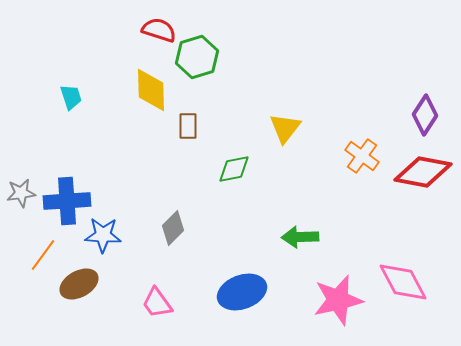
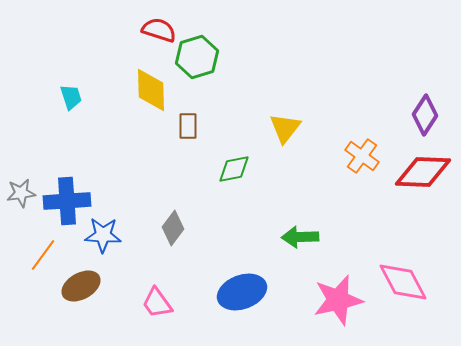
red diamond: rotated 8 degrees counterclockwise
gray diamond: rotated 8 degrees counterclockwise
brown ellipse: moved 2 px right, 2 px down
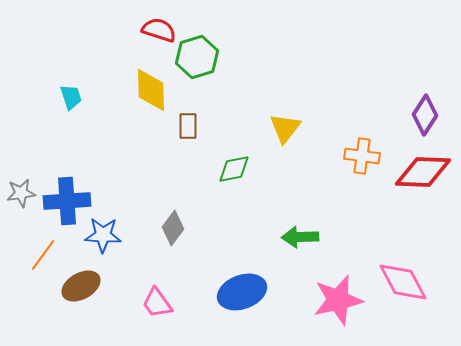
orange cross: rotated 28 degrees counterclockwise
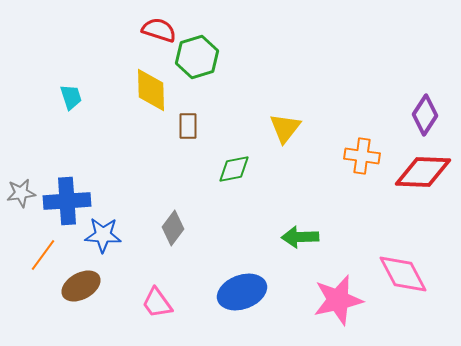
pink diamond: moved 8 px up
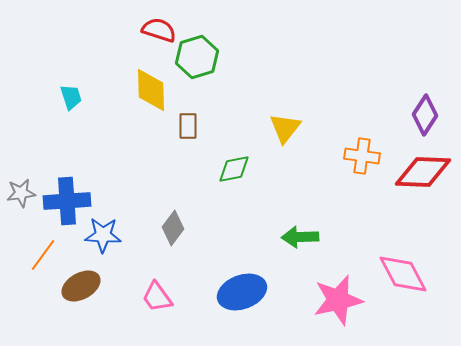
pink trapezoid: moved 6 px up
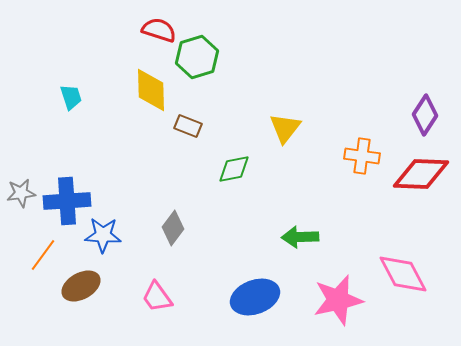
brown rectangle: rotated 68 degrees counterclockwise
red diamond: moved 2 px left, 2 px down
blue ellipse: moved 13 px right, 5 px down
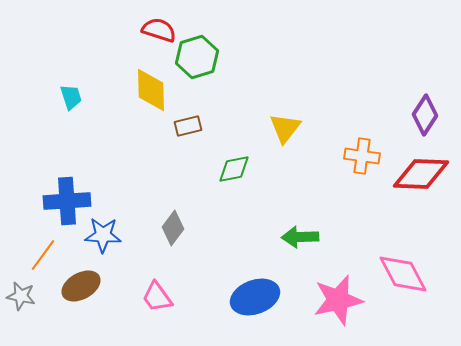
brown rectangle: rotated 36 degrees counterclockwise
gray star: moved 103 px down; rotated 20 degrees clockwise
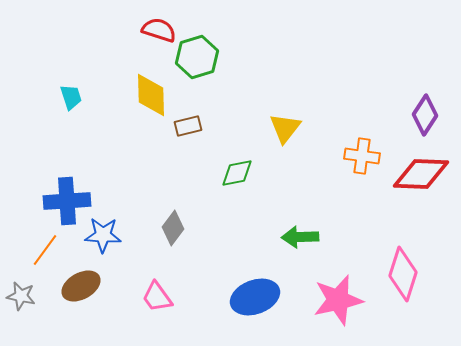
yellow diamond: moved 5 px down
green diamond: moved 3 px right, 4 px down
orange line: moved 2 px right, 5 px up
pink diamond: rotated 46 degrees clockwise
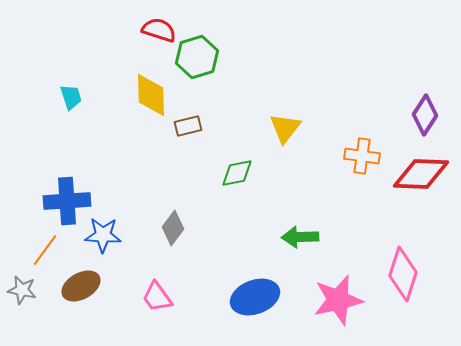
gray star: moved 1 px right, 6 px up
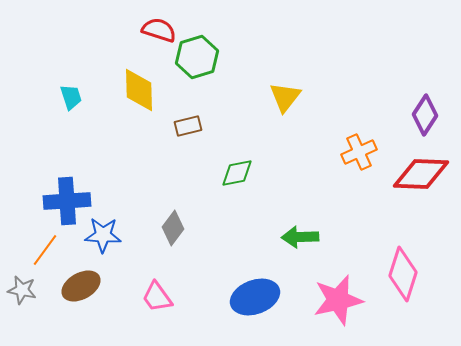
yellow diamond: moved 12 px left, 5 px up
yellow triangle: moved 31 px up
orange cross: moved 3 px left, 4 px up; rotated 32 degrees counterclockwise
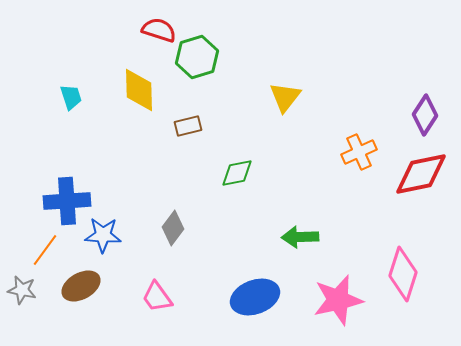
red diamond: rotated 14 degrees counterclockwise
